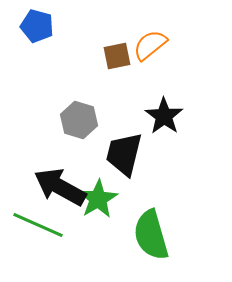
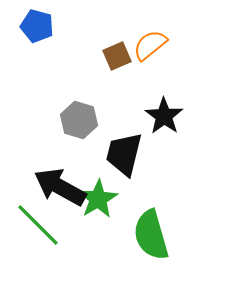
brown square: rotated 12 degrees counterclockwise
green line: rotated 21 degrees clockwise
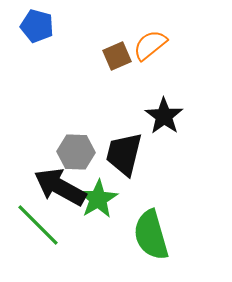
gray hexagon: moved 3 px left, 32 px down; rotated 15 degrees counterclockwise
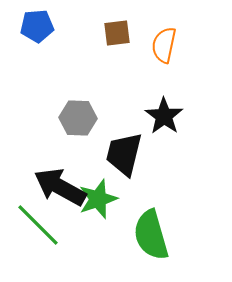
blue pentagon: rotated 20 degrees counterclockwise
orange semicircle: moved 14 px right; rotated 39 degrees counterclockwise
brown square: moved 23 px up; rotated 16 degrees clockwise
gray hexagon: moved 2 px right, 34 px up
green star: rotated 12 degrees clockwise
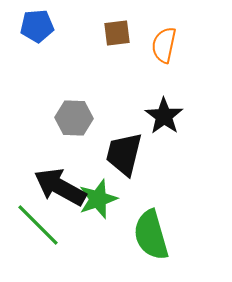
gray hexagon: moved 4 px left
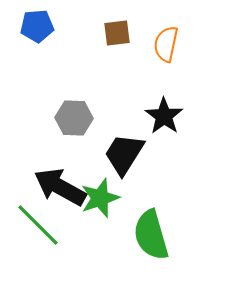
orange semicircle: moved 2 px right, 1 px up
black trapezoid: rotated 18 degrees clockwise
green star: moved 2 px right, 1 px up
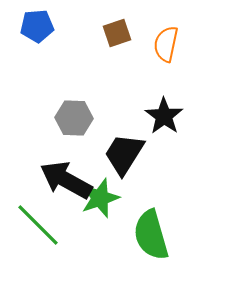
brown square: rotated 12 degrees counterclockwise
black arrow: moved 6 px right, 7 px up
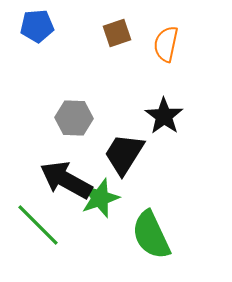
green semicircle: rotated 9 degrees counterclockwise
